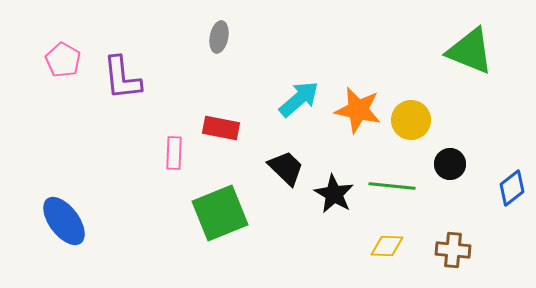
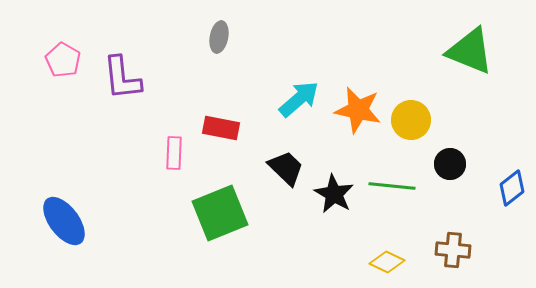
yellow diamond: moved 16 px down; rotated 24 degrees clockwise
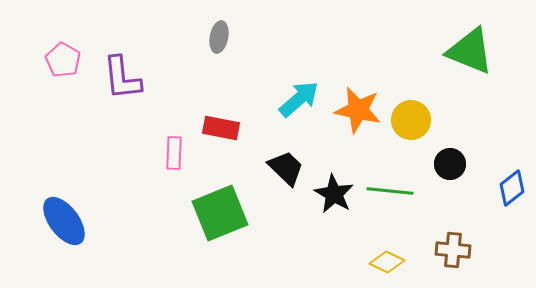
green line: moved 2 px left, 5 px down
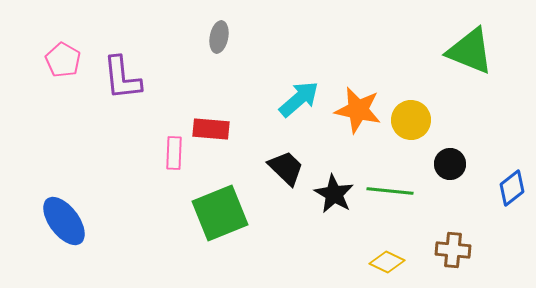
red rectangle: moved 10 px left, 1 px down; rotated 6 degrees counterclockwise
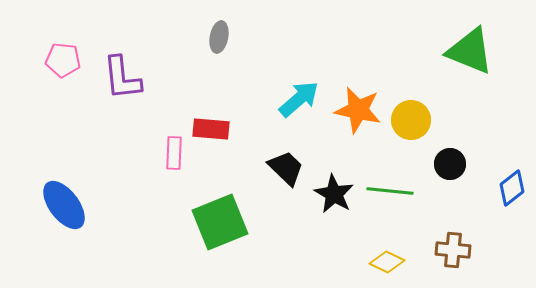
pink pentagon: rotated 24 degrees counterclockwise
green square: moved 9 px down
blue ellipse: moved 16 px up
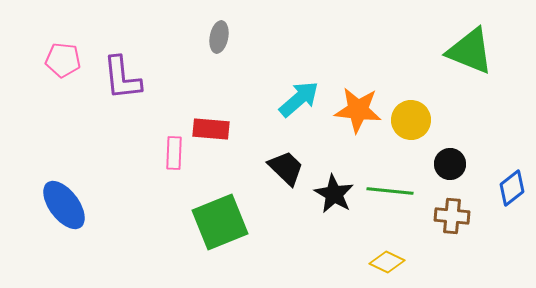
orange star: rotated 6 degrees counterclockwise
brown cross: moved 1 px left, 34 px up
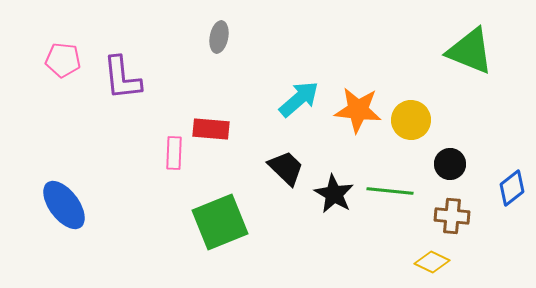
yellow diamond: moved 45 px right
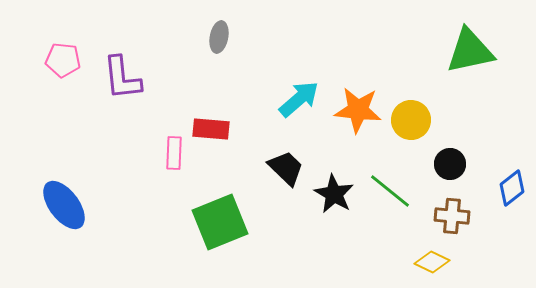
green triangle: rotated 34 degrees counterclockwise
green line: rotated 33 degrees clockwise
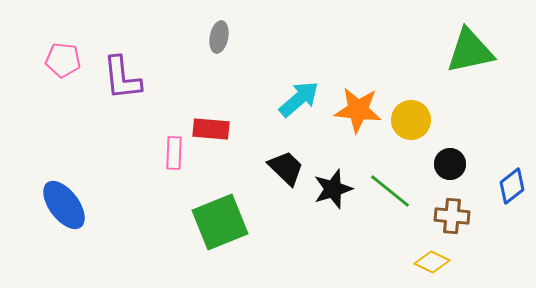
blue diamond: moved 2 px up
black star: moved 1 px left, 5 px up; rotated 24 degrees clockwise
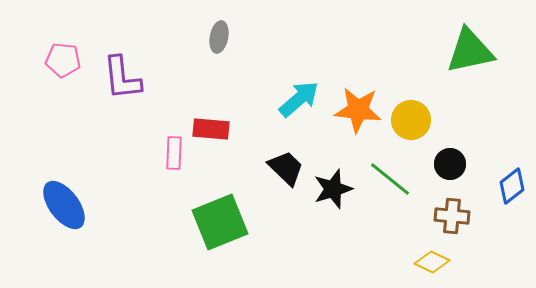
green line: moved 12 px up
